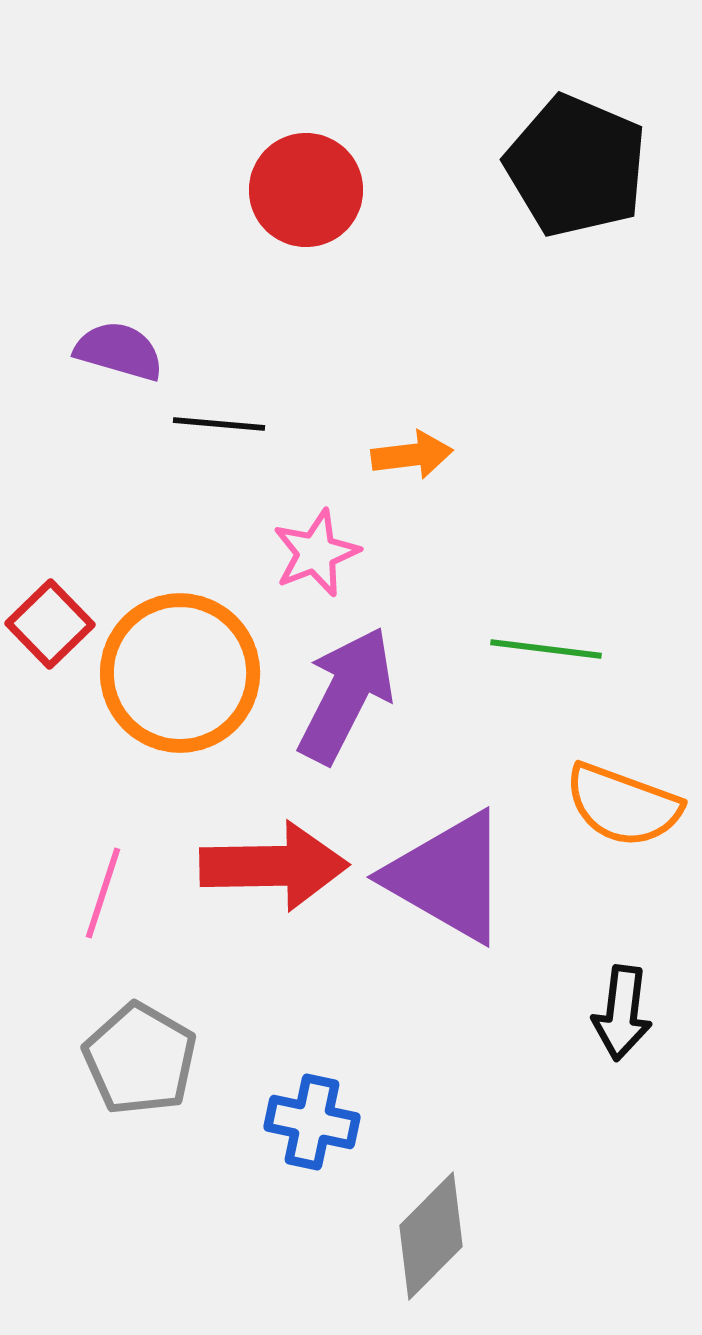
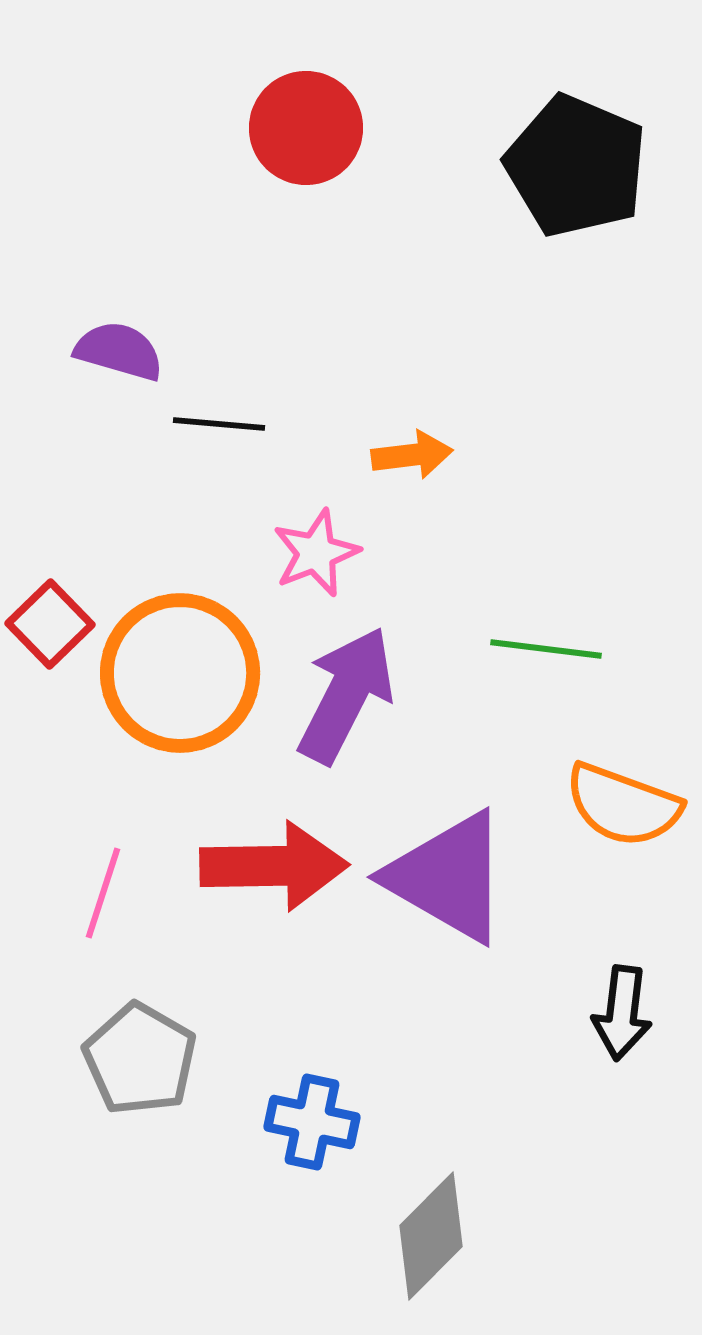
red circle: moved 62 px up
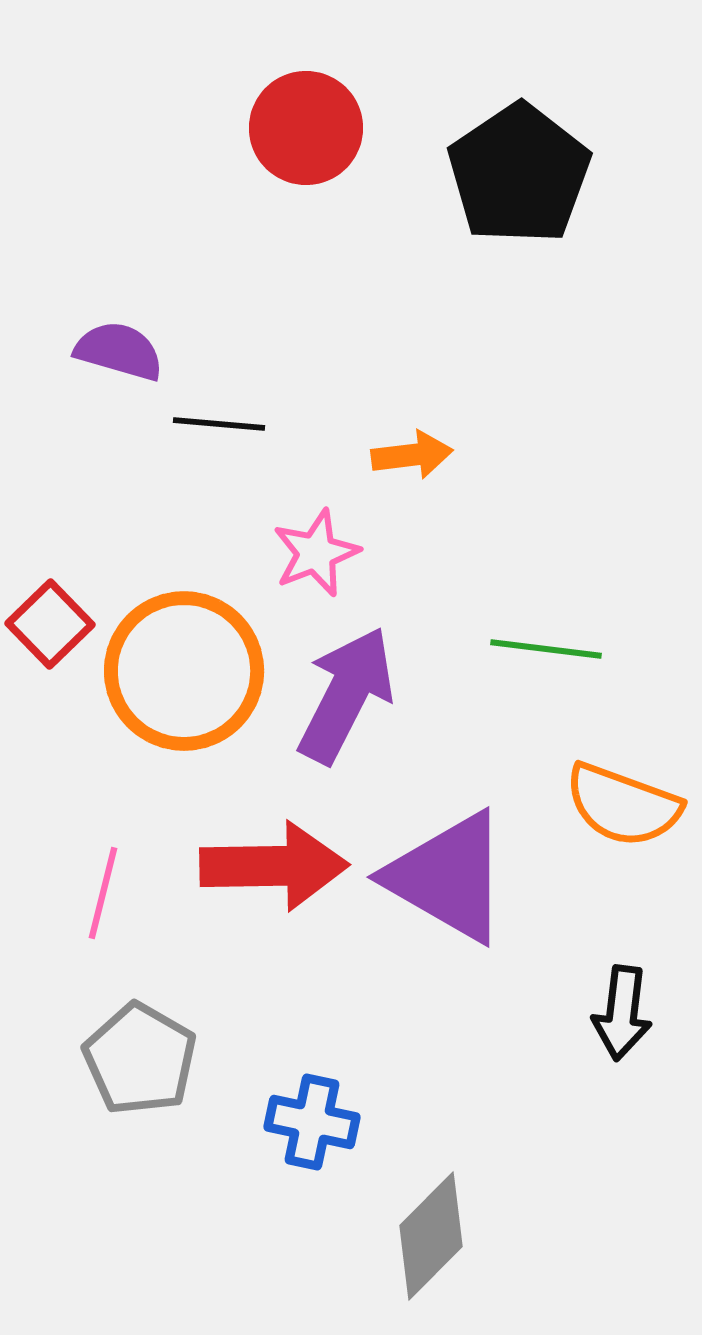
black pentagon: moved 57 px left, 8 px down; rotated 15 degrees clockwise
orange circle: moved 4 px right, 2 px up
pink line: rotated 4 degrees counterclockwise
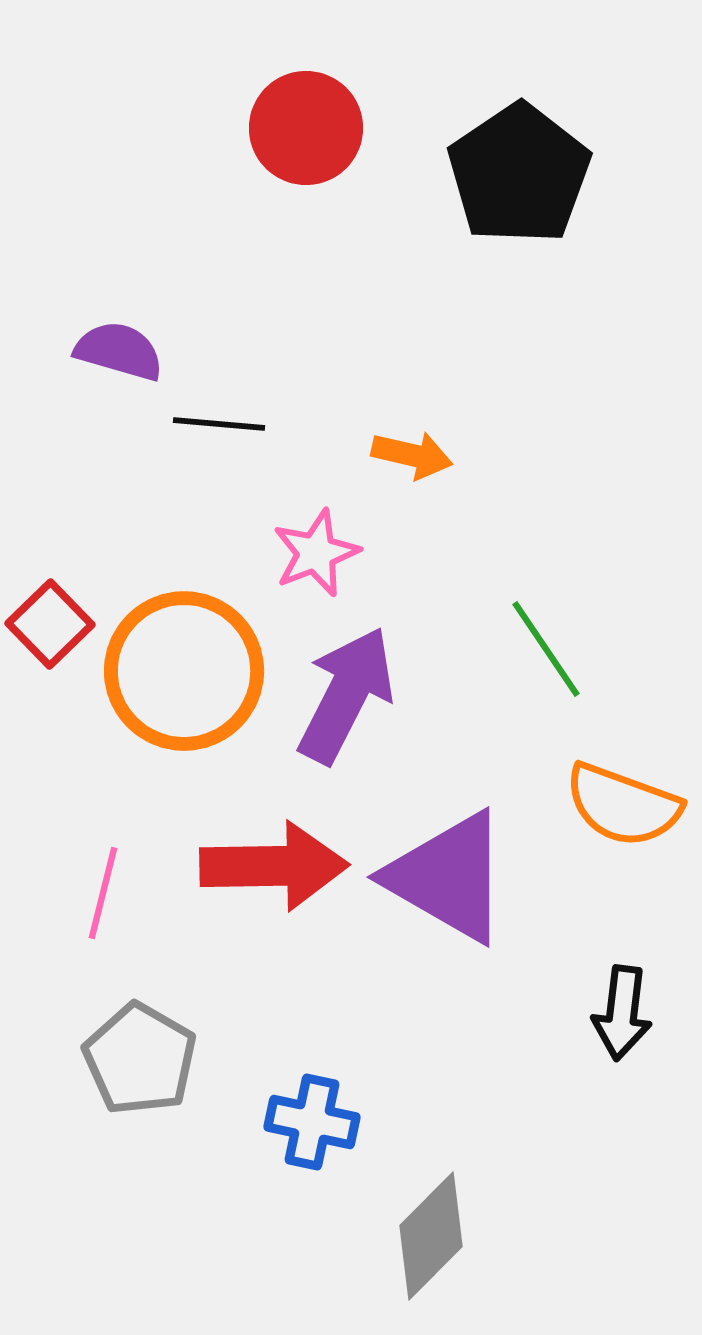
orange arrow: rotated 20 degrees clockwise
green line: rotated 49 degrees clockwise
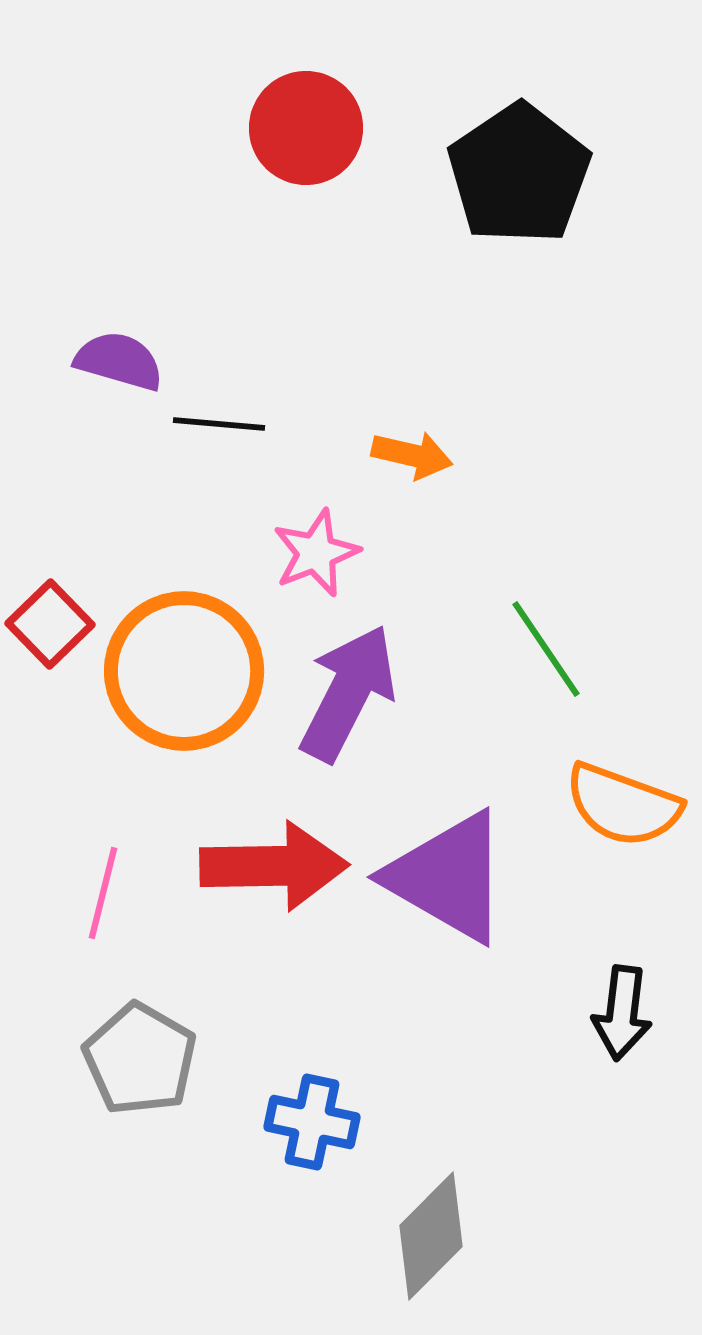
purple semicircle: moved 10 px down
purple arrow: moved 2 px right, 2 px up
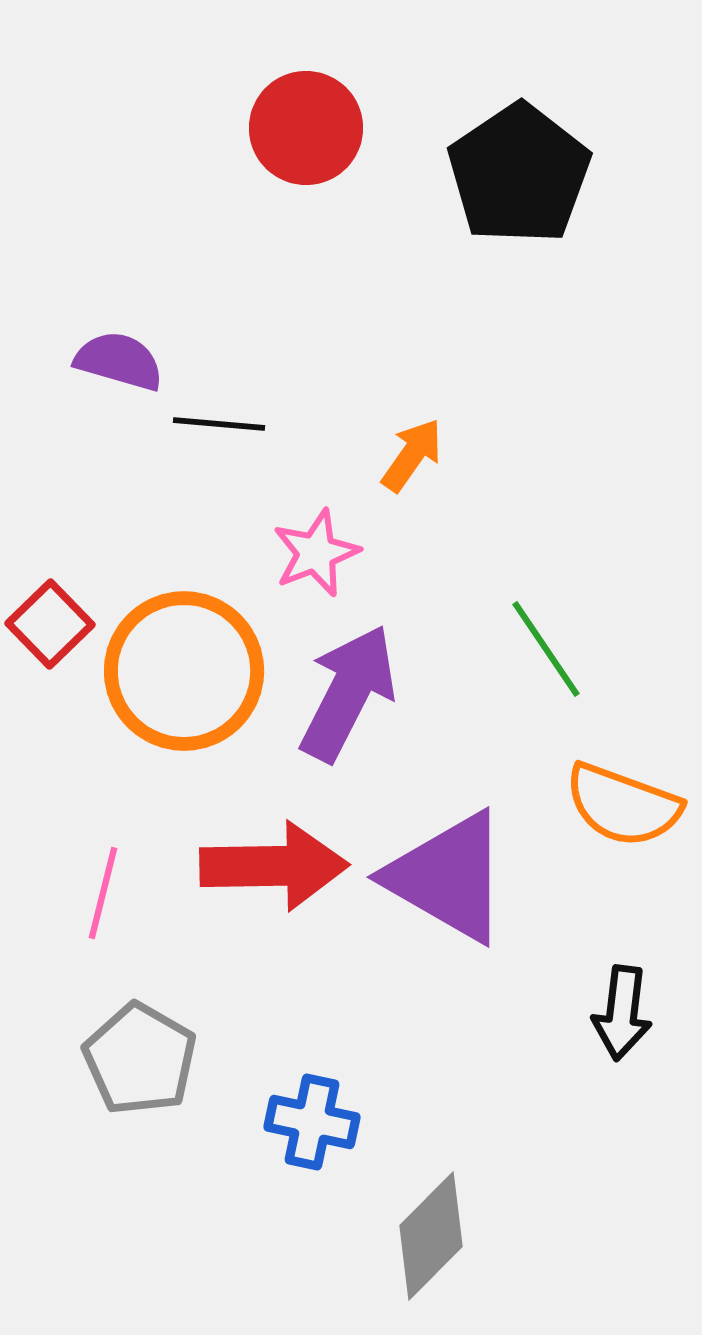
orange arrow: rotated 68 degrees counterclockwise
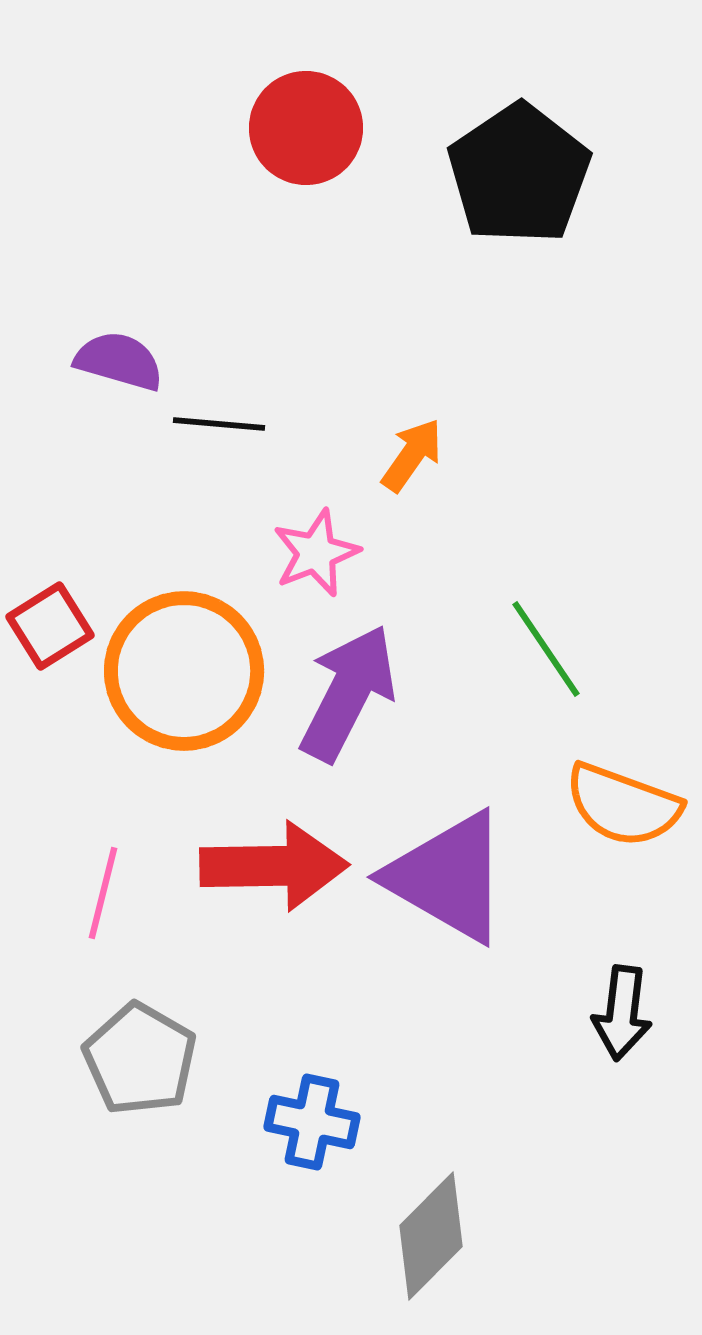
red square: moved 2 px down; rotated 12 degrees clockwise
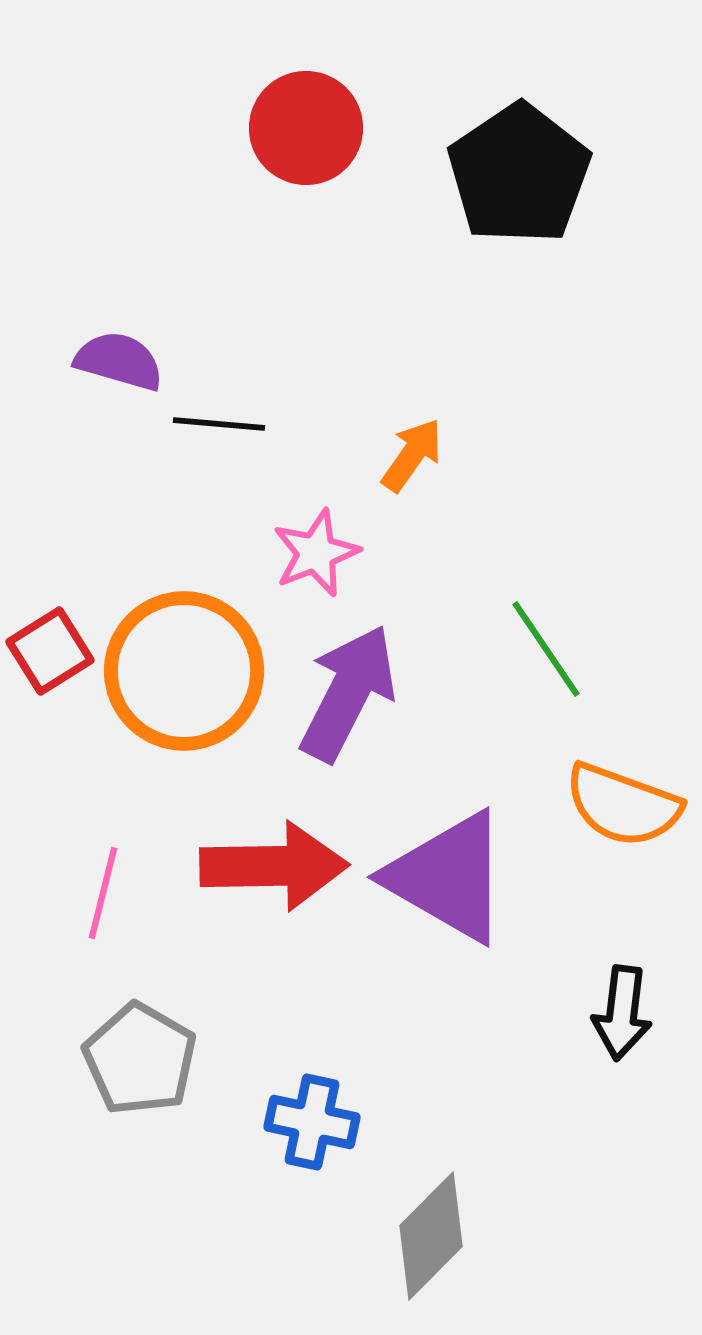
red square: moved 25 px down
